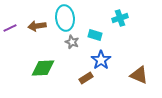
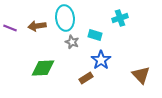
purple line: rotated 48 degrees clockwise
brown triangle: moved 2 px right; rotated 24 degrees clockwise
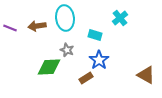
cyan cross: rotated 21 degrees counterclockwise
gray star: moved 5 px left, 8 px down
blue star: moved 2 px left
green diamond: moved 6 px right, 1 px up
brown triangle: moved 5 px right; rotated 18 degrees counterclockwise
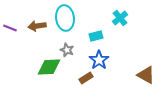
cyan rectangle: moved 1 px right, 1 px down; rotated 32 degrees counterclockwise
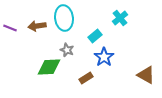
cyan ellipse: moved 1 px left
cyan rectangle: moved 1 px left; rotated 24 degrees counterclockwise
blue star: moved 5 px right, 3 px up
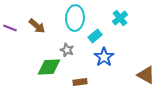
cyan ellipse: moved 11 px right; rotated 10 degrees clockwise
brown arrow: rotated 132 degrees counterclockwise
brown rectangle: moved 6 px left, 4 px down; rotated 24 degrees clockwise
